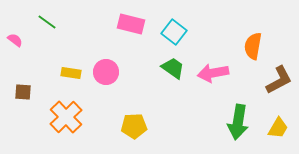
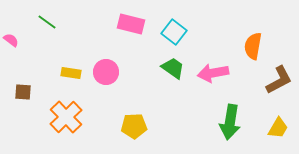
pink semicircle: moved 4 px left
green arrow: moved 8 px left
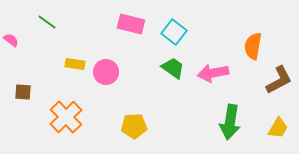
yellow rectangle: moved 4 px right, 9 px up
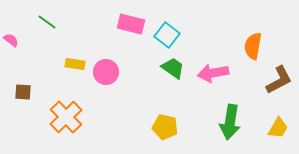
cyan square: moved 7 px left, 3 px down
yellow pentagon: moved 31 px right, 1 px down; rotated 15 degrees clockwise
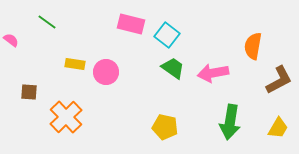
brown square: moved 6 px right
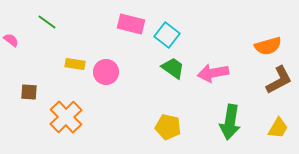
orange semicircle: moved 15 px right; rotated 116 degrees counterclockwise
yellow pentagon: moved 3 px right
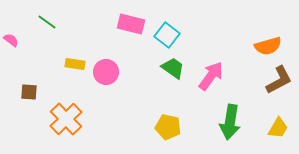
pink arrow: moved 2 px left, 3 px down; rotated 136 degrees clockwise
orange cross: moved 2 px down
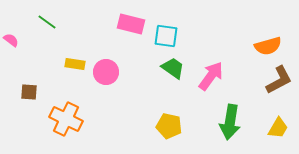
cyan square: moved 1 px left, 1 px down; rotated 30 degrees counterclockwise
orange cross: rotated 20 degrees counterclockwise
yellow pentagon: moved 1 px right, 1 px up
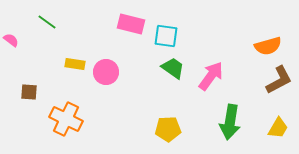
yellow pentagon: moved 1 px left, 3 px down; rotated 15 degrees counterclockwise
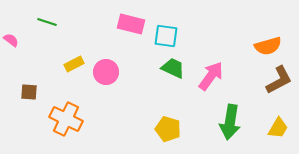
green line: rotated 18 degrees counterclockwise
yellow rectangle: moved 1 px left; rotated 36 degrees counterclockwise
green trapezoid: rotated 10 degrees counterclockwise
yellow pentagon: rotated 20 degrees clockwise
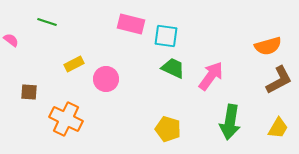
pink circle: moved 7 px down
